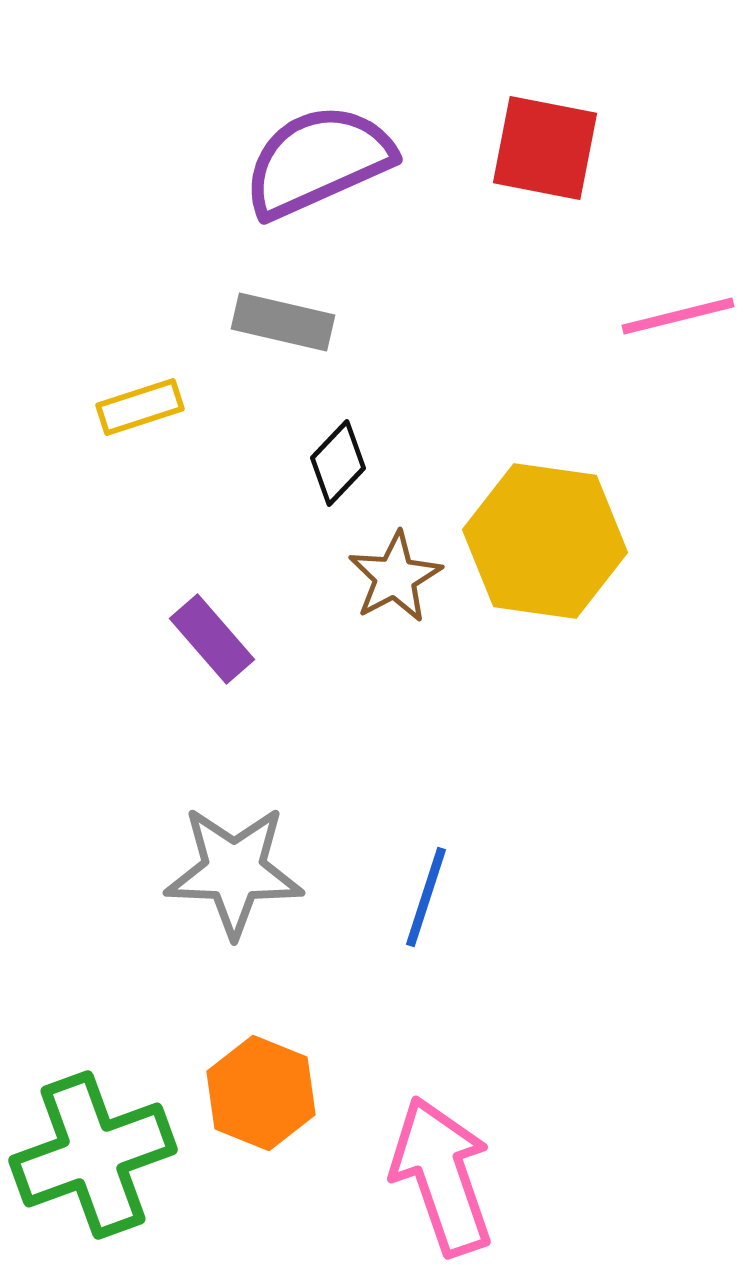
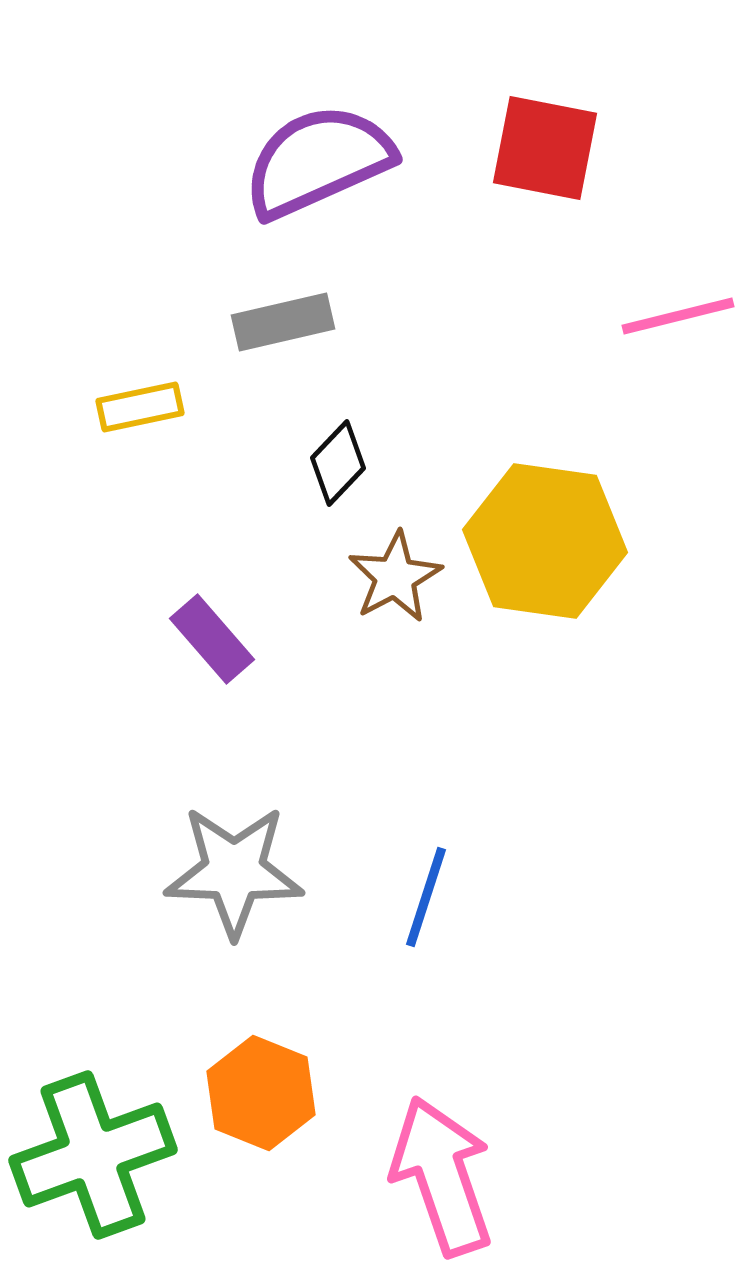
gray rectangle: rotated 26 degrees counterclockwise
yellow rectangle: rotated 6 degrees clockwise
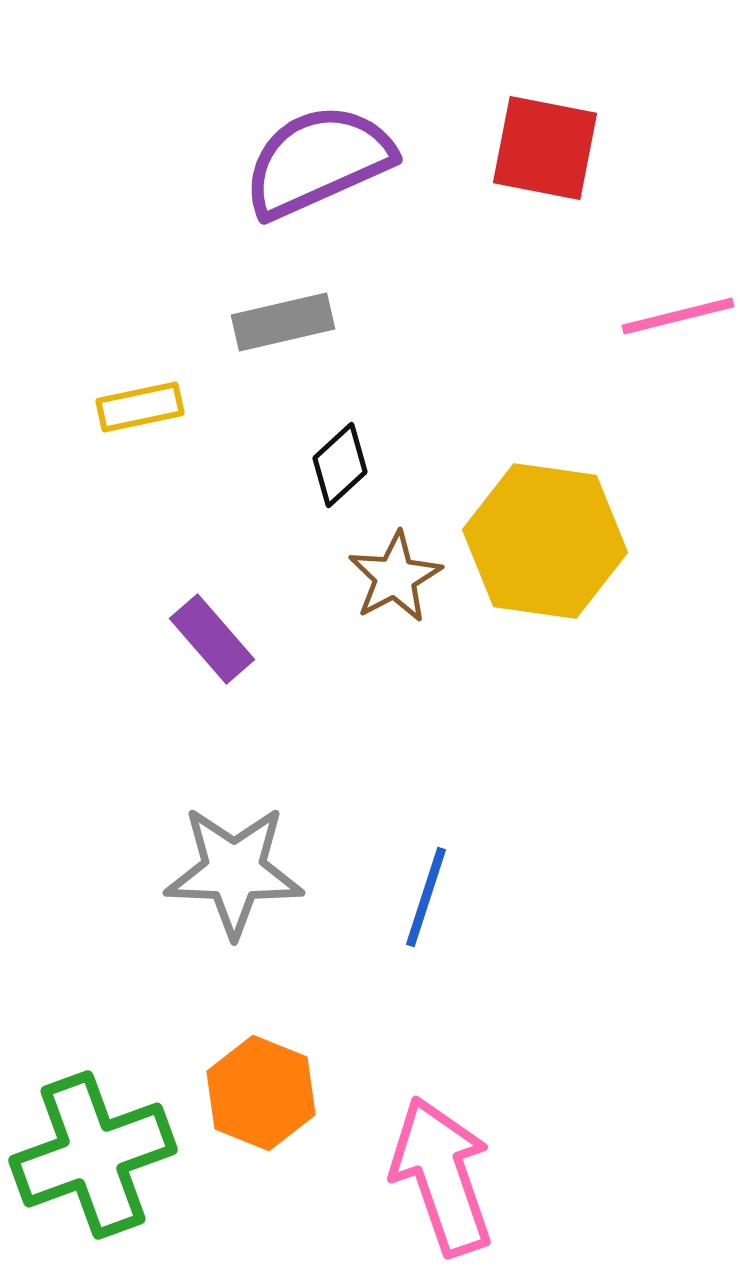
black diamond: moved 2 px right, 2 px down; rotated 4 degrees clockwise
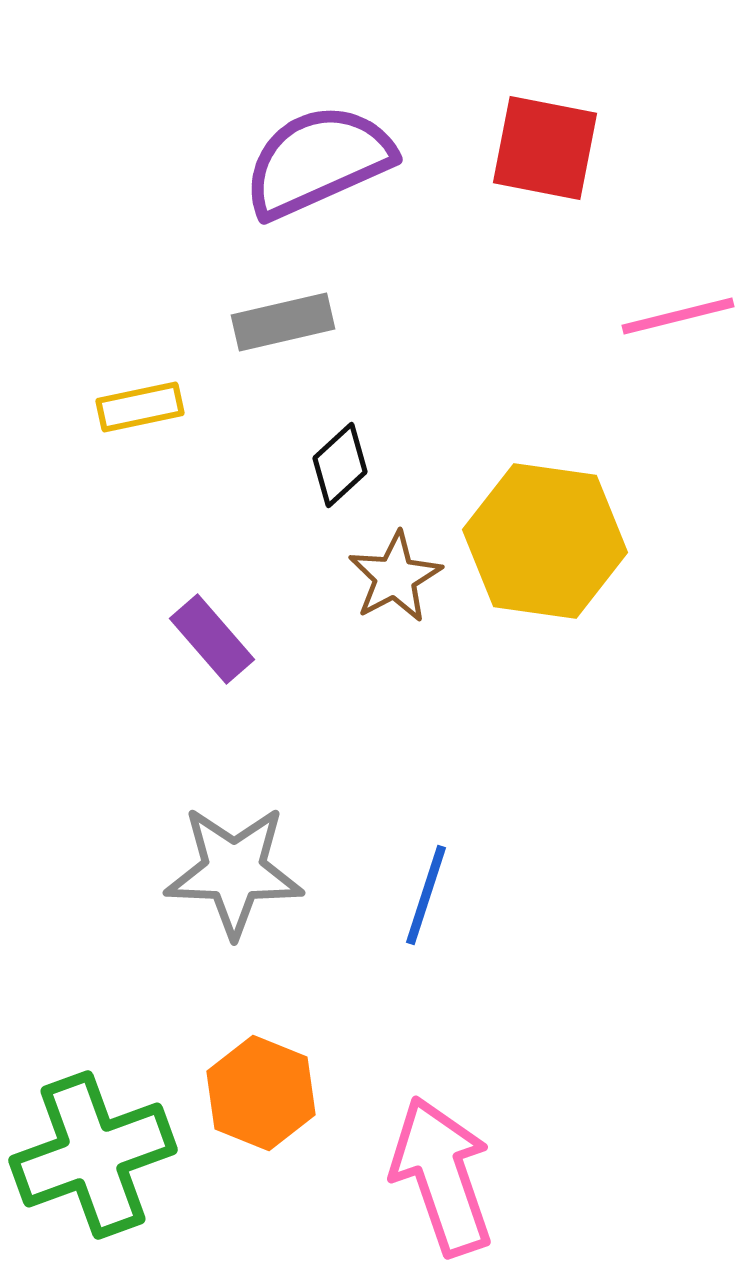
blue line: moved 2 px up
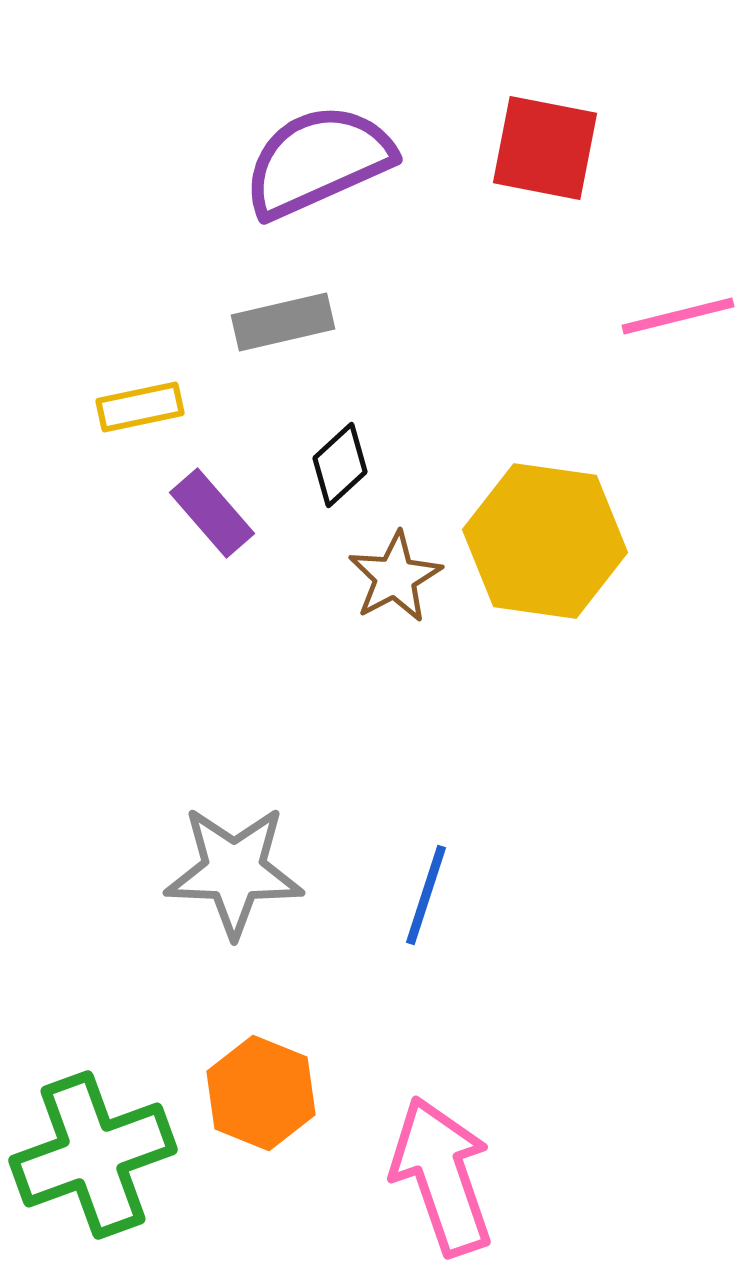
purple rectangle: moved 126 px up
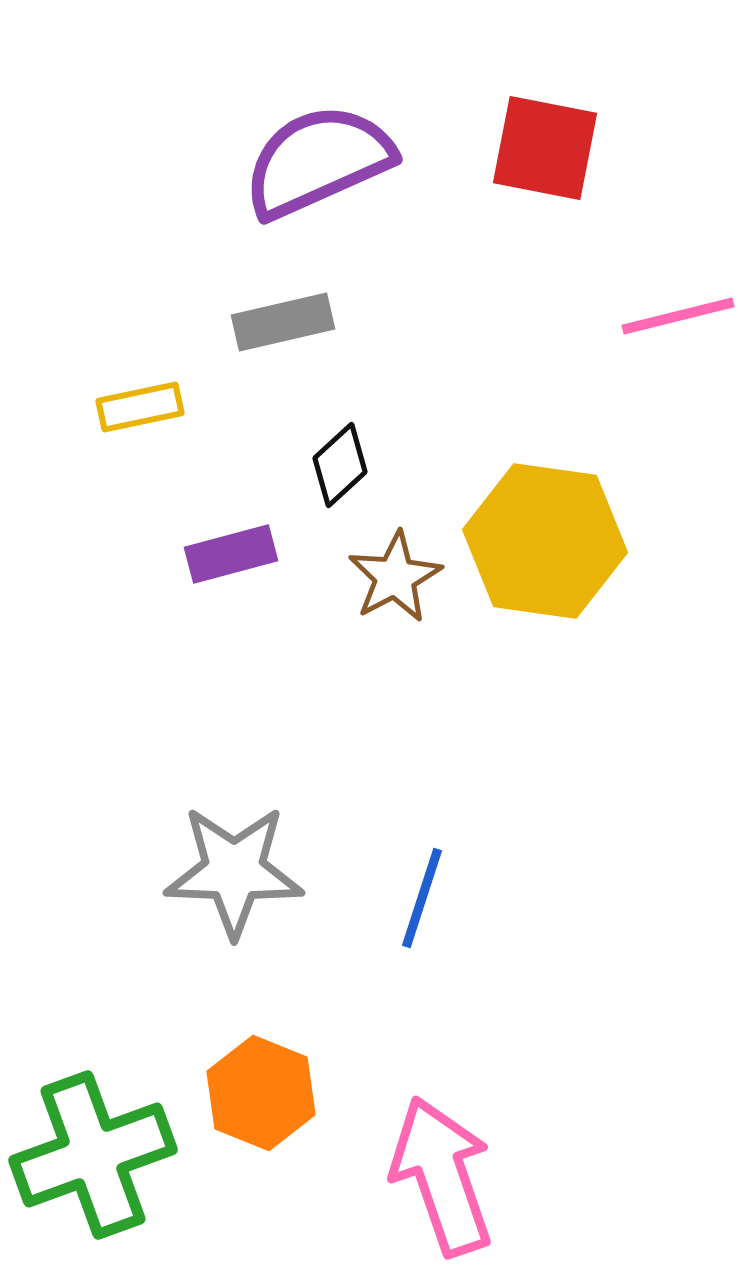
purple rectangle: moved 19 px right, 41 px down; rotated 64 degrees counterclockwise
blue line: moved 4 px left, 3 px down
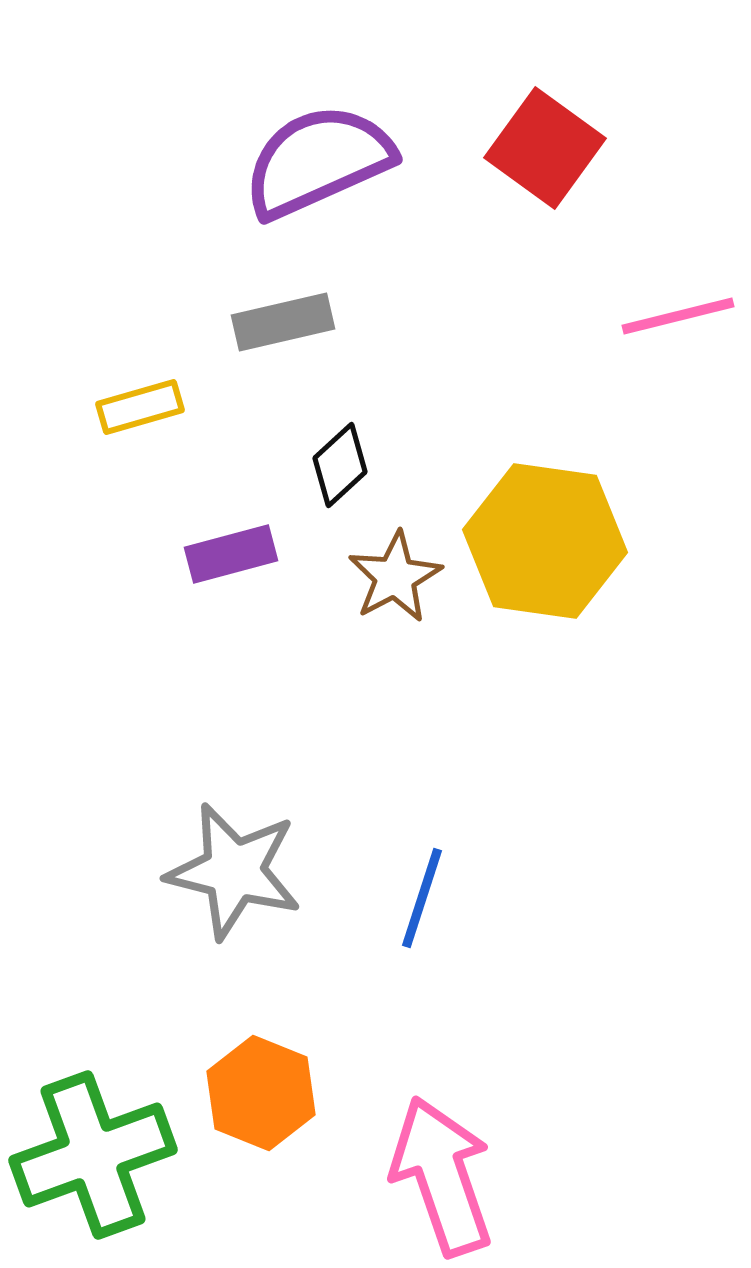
red square: rotated 25 degrees clockwise
yellow rectangle: rotated 4 degrees counterclockwise
gray star: rotated 12 degrees clockwise
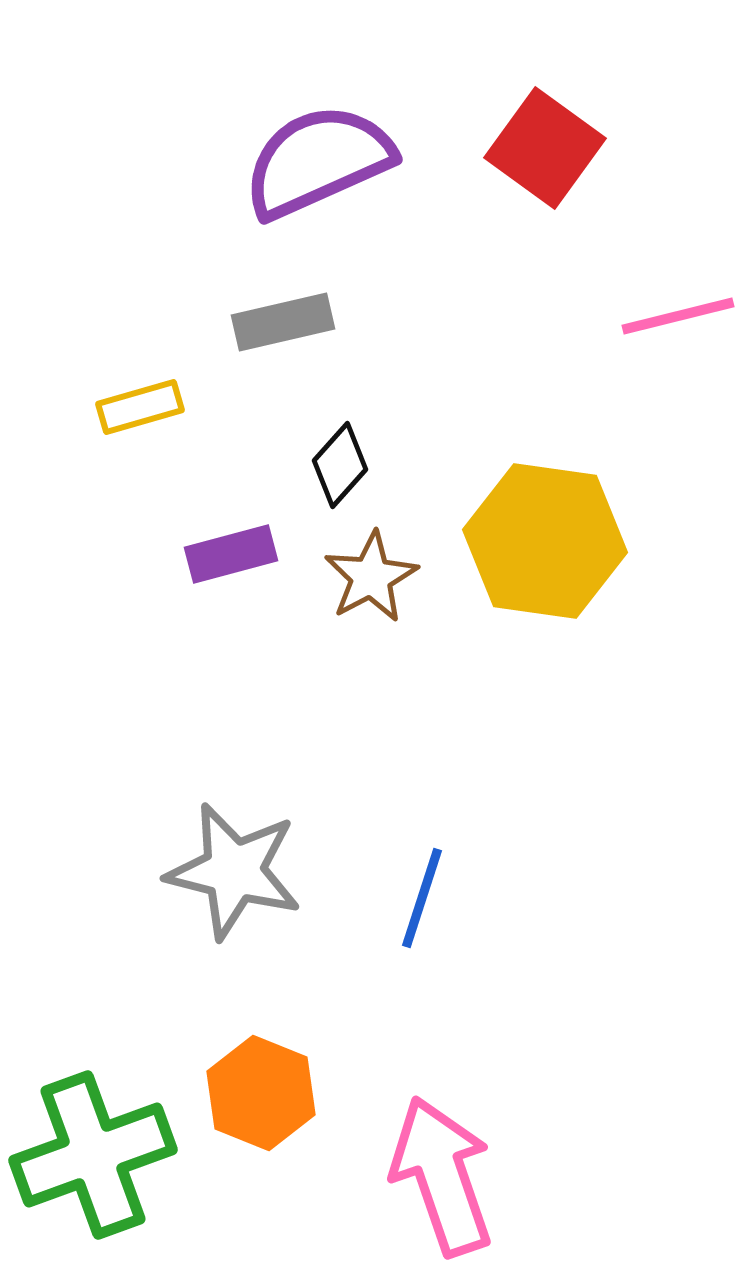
black diamond: rotated 6 degrees counterclockwise
brown star: moved 24 px left
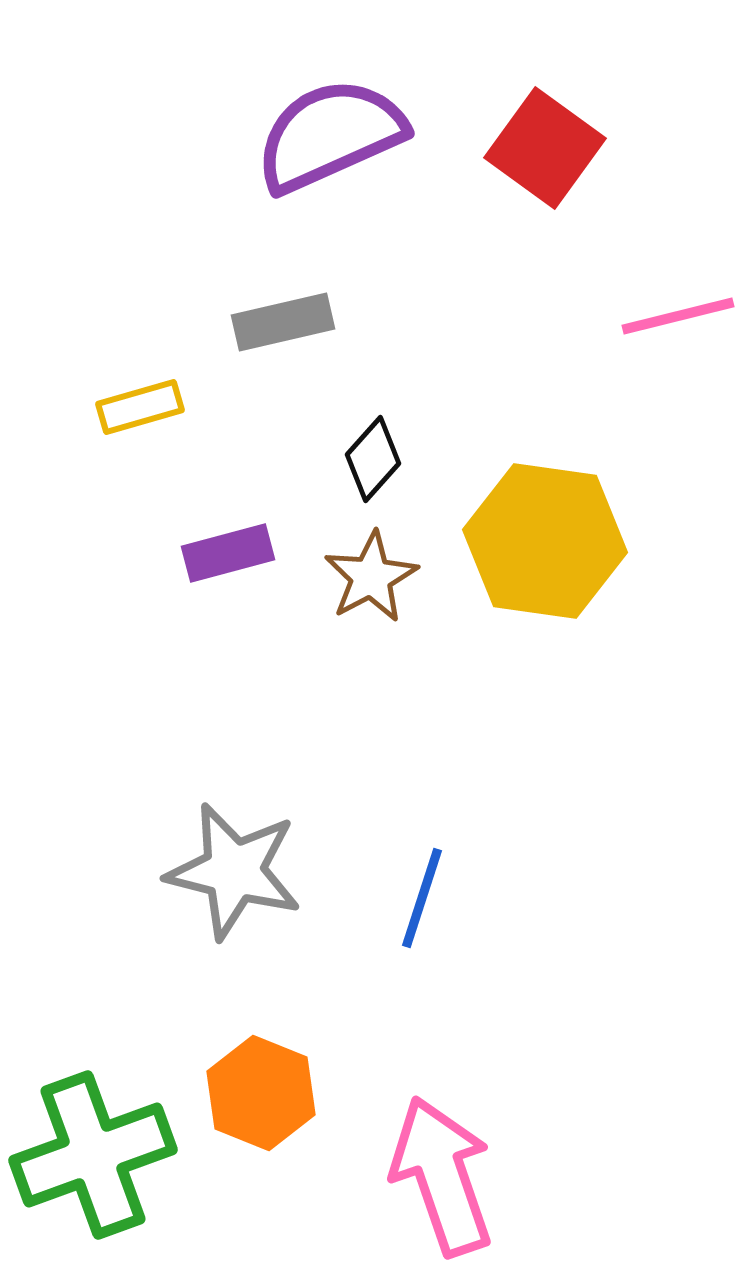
purple semicircle: moved 12 px right, 26 px up
black diamond: moved 33 px right, 6 px up
purple rectangle: moved 3 px left, 1 px up
